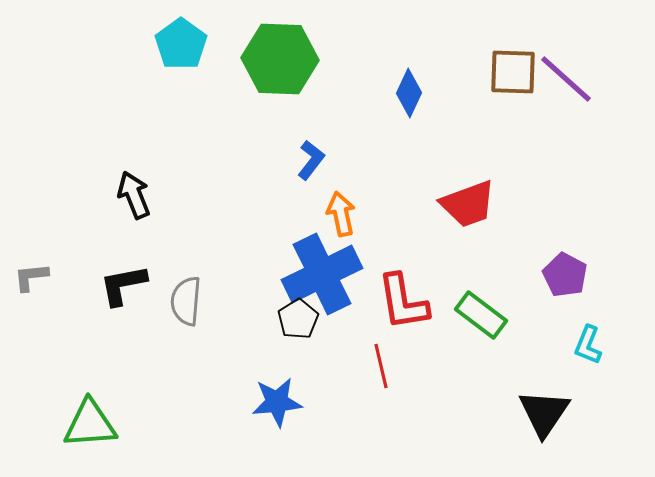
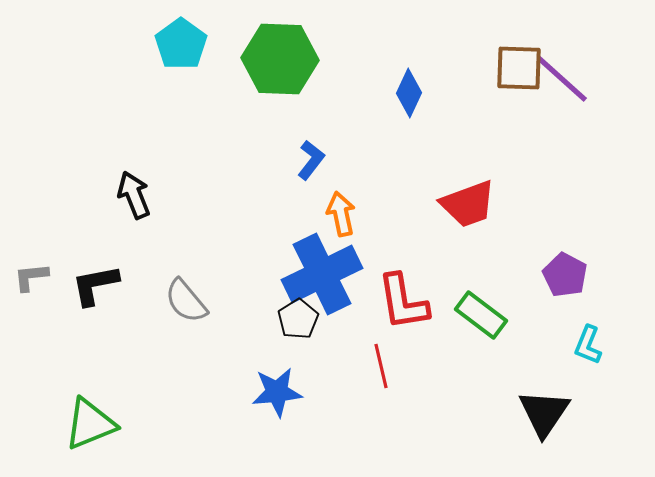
brown square: moved 6 px right, 4 px up
purple line: moved 4 px left
black L-shape: moved 28 px left
gray semicircle: rotated 45 degrees counterclockwise
blue star: moved 10 px up
green triangle: rotated 18 degrees counterclockwise
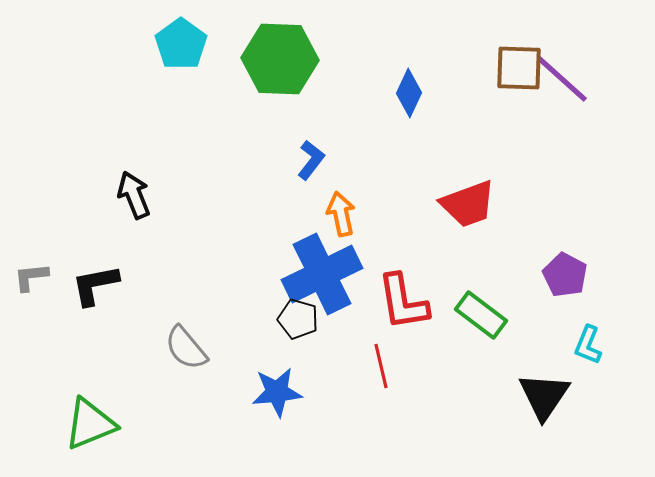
gray semicircle: moved 47 px down
black pentagon: rotated 24 degrees counterclockwise
black triangle: moved 17 px up
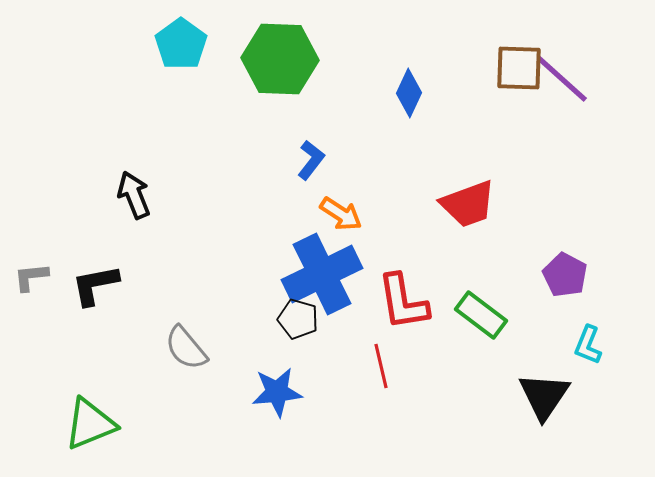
orange arrow: rotated 135 degrees clockwise
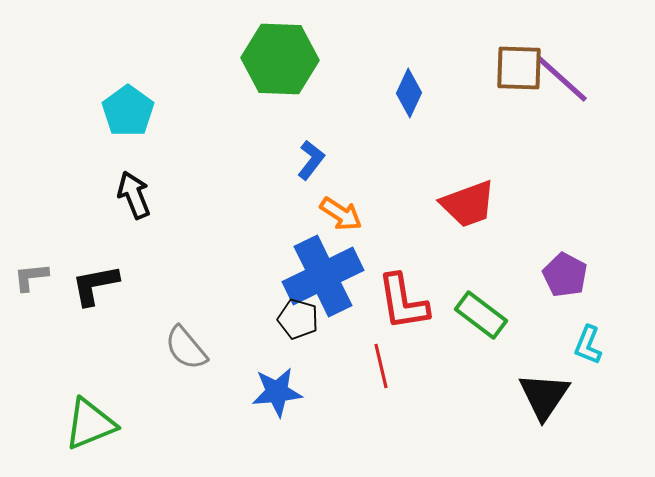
cyan pentagon: moved 53 px left, 67 px down
blue cross: moved 1 px right, 2 px down
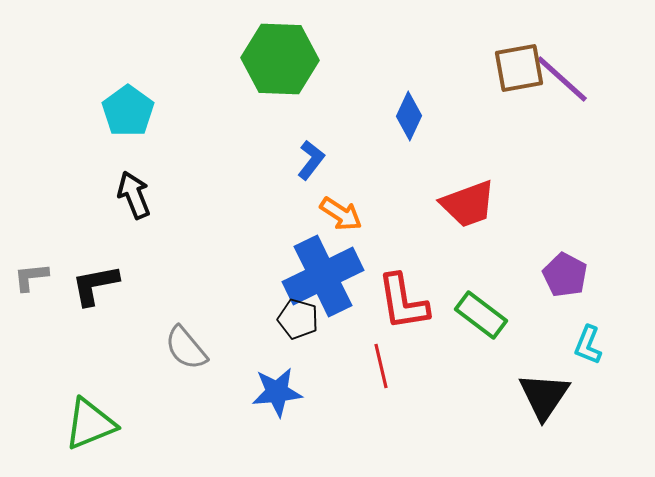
brown square: rotated 12 degrees counterclockwise
blue diamond: moved 23 px down
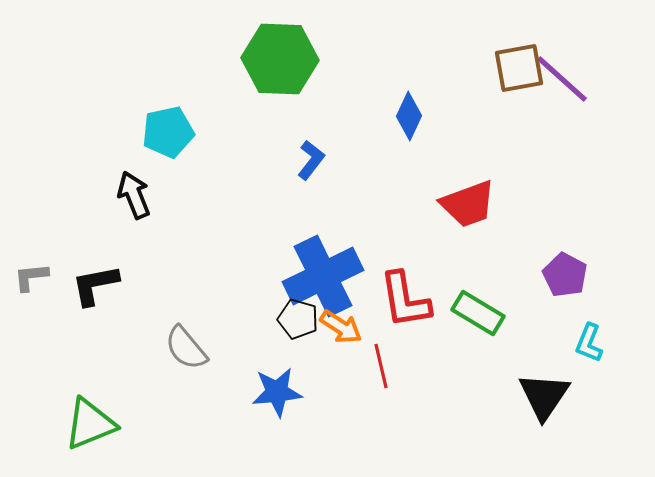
cyan pentagon: moved 40 px right, 21 px down; rotated 24 degrees clockwise
orange arrow: moved 113 px down
red L-shape: moved 2 px right, 2 px up
green rectangle: moved 3 px left, 2 px up; rotated 6 degrees counterclockwise
cyan L-shape: moved 1 px right, 2 px up
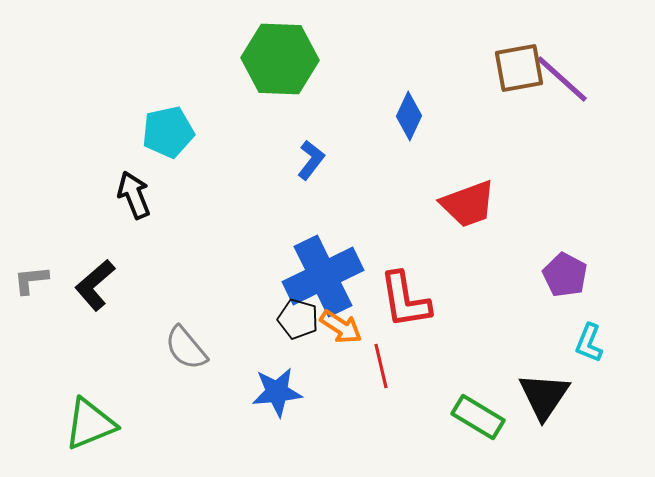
gray L-shape: moved 3 px down
black L-shape: rotated 30 degrees counterclockwise
green rectangle: moved 104 px down
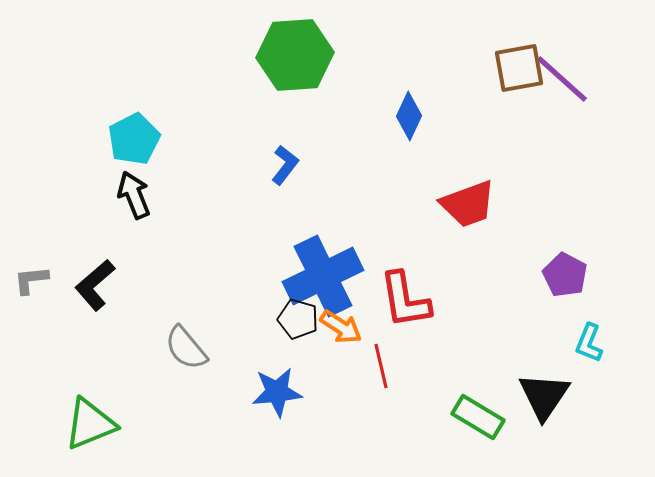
green hexagon: moved 15 px right, 4 px up; rotated 6 degrees counterclockwise
cyan pentagon: moved 34 px left, 7 px down; rotated 15 degrees counterclockwise
blue L-shape: moved 26 px left, 5 px down
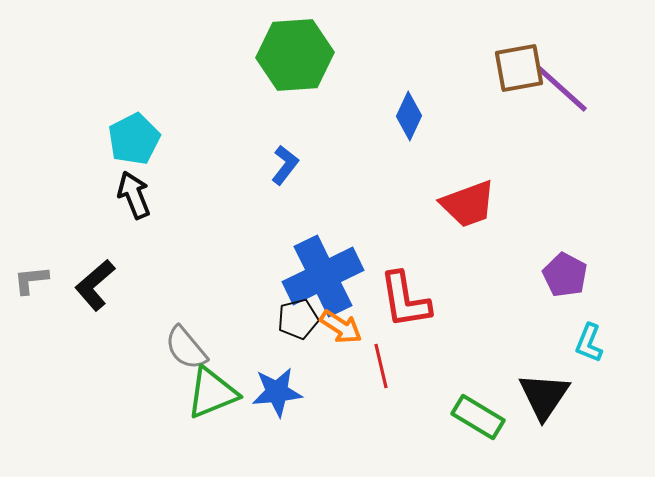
purple line: moved 10 px down
black pentagon: rotated 30 degrees counterclockwise
green triangle: moved 122 px right, 31 px up
